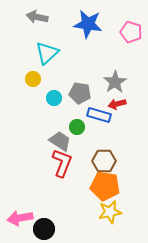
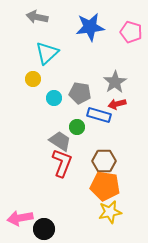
blue star: moved 2 px right, 3 px down; rotated 16 degrees counterclockwise
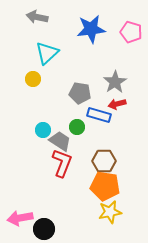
blue star: moved 1 px right, 2 px down
cyan circle: moved 11 px left, 32 px down
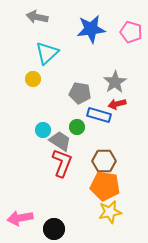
black circle: moved 10 px right
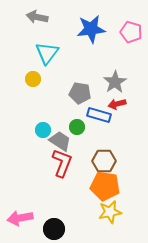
cyan triangle: rotated 10 degrees counterclockwise
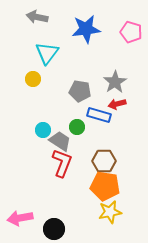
blue star: moved 5 px left
gray pentagon: moved 2 px up
